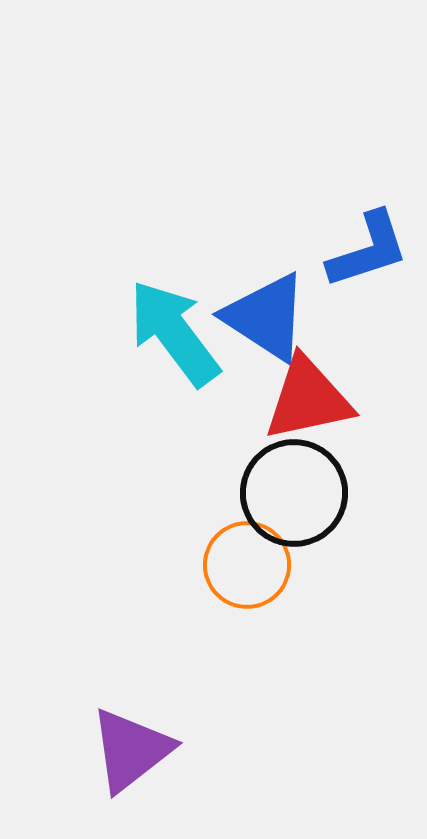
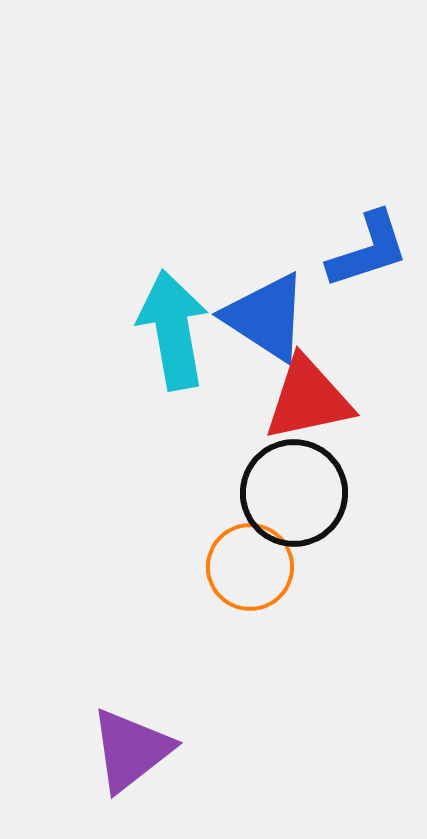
cyan arrow: moved 1 px left, 3 px up; rotated 27 degrees clockwise
orange circle: moved 3 px right, 2 px down
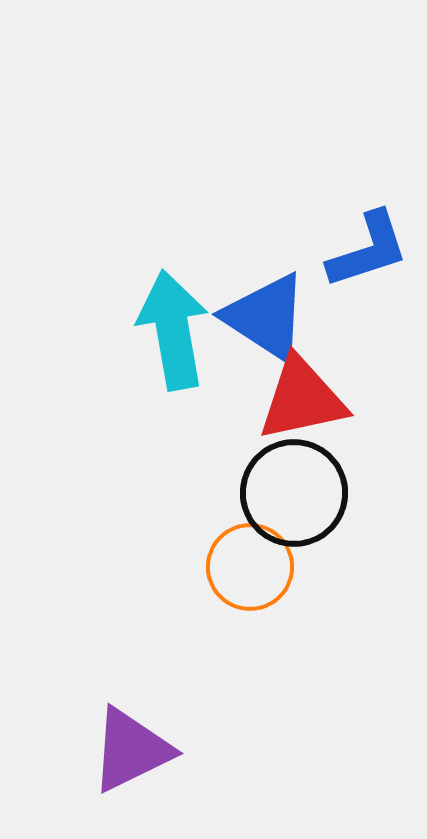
red triangle: moved 6 px left
purple triangle: rotated 12 degrees clockwise
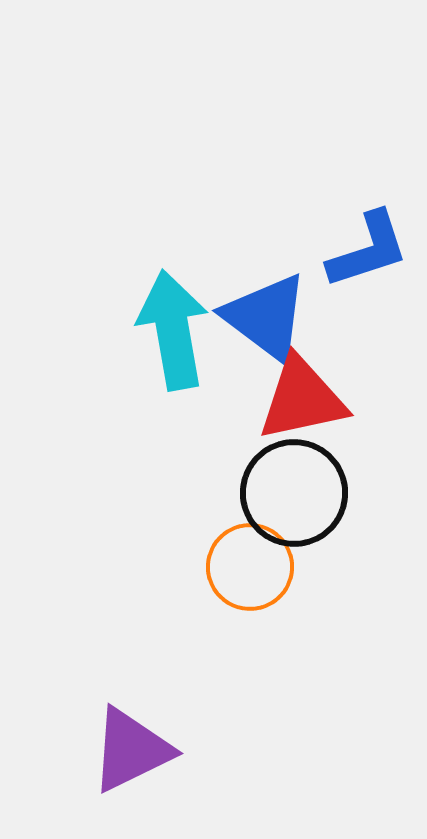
blue triangle: rotated 4 degrees clockwise
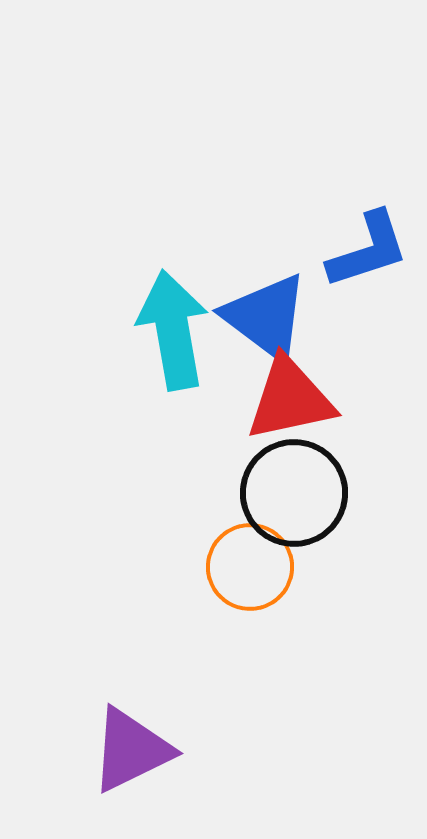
red triangle: moved 12 px left
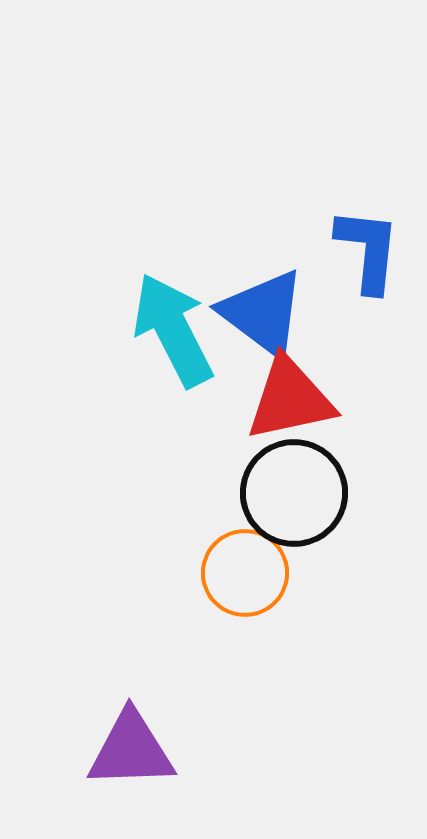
blue L-shape: rotated 66 degrees counterclockwise
blue triangle: moved 3 px left, 4 px up
cyan arrow: rotated 17 degrees counterclockwise
orange circle: moved 5 px left, 6 px down
purple triangle: rotated 24 degrees clockwise
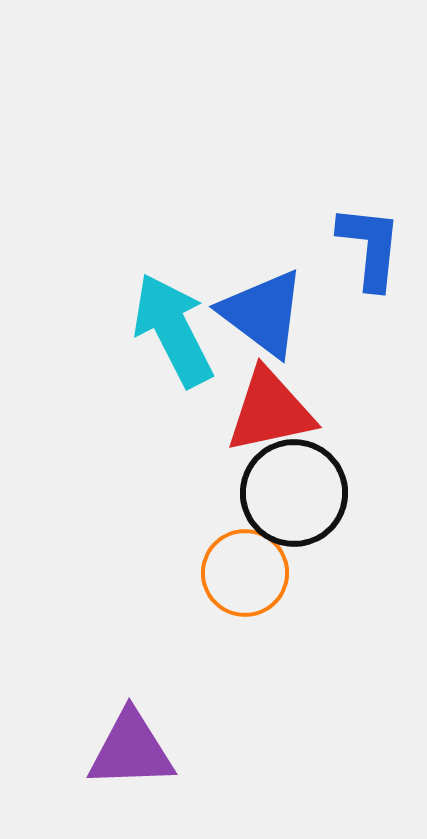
blue L-shape: moved 2 px right, 3 px up
red triangle: moved 20 px left, 12 px down
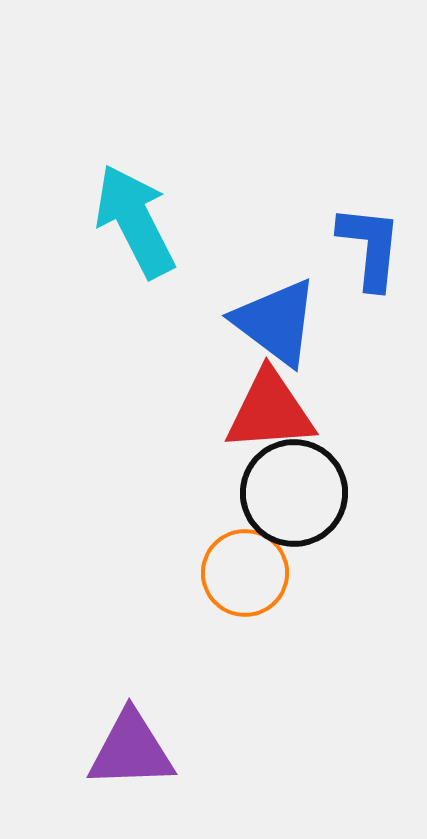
blue triangle: moved 13 px right, 9 px down
cyan arrow: moved 38 px left, 109 px up
red triangle: rotated 8 degrees clockwise
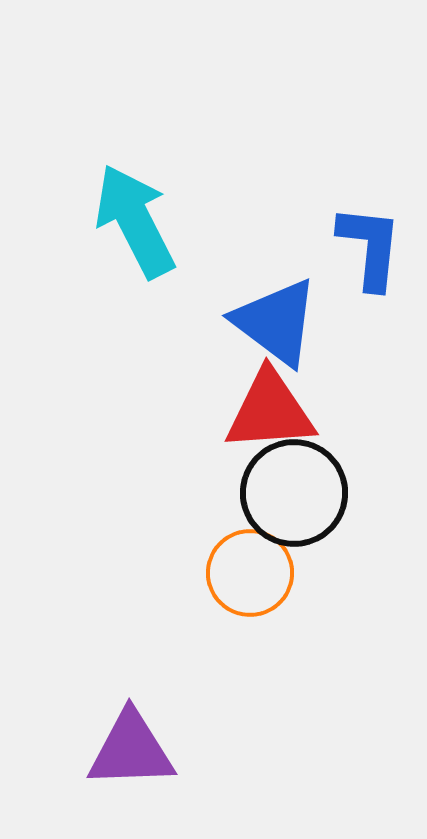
orange circle: moved 5 px right
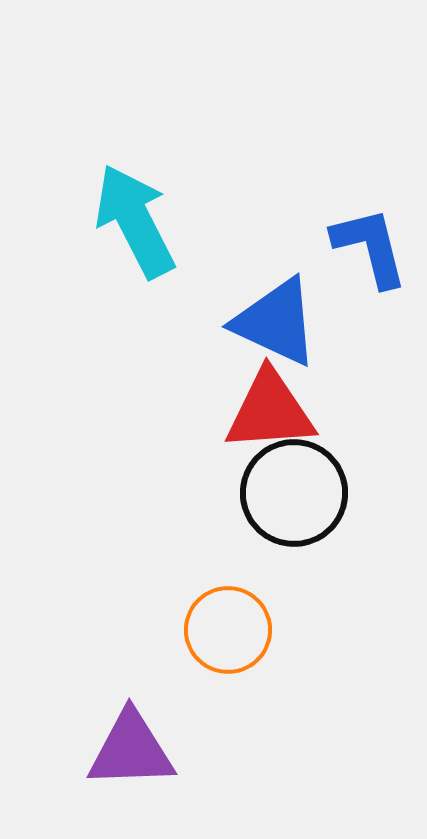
blue L-shape: rotated 20 degrees counterclockwise
blue triangle: rotated 12 degrees counterclockwise
orange circle: moved 22 px left, 57 px down
